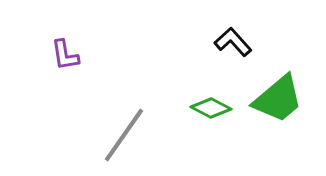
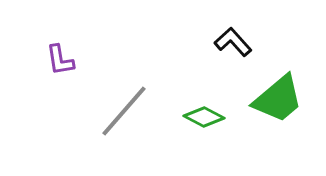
purple L-shape: moved 5 px left, 5 px down
green diamond: moved 7 px left, 9 px down
gray line: moved 24 px up; rotated 6 degrees clockwise
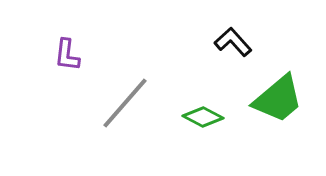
purple L-shape: moved 7 px right, 5 px up; rotated 16 degrees clockwise
gray line: moved 1 px right, 8 px up
green diamond: moved 1 px left
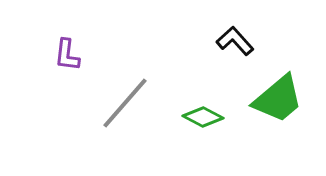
black L-shape: moved 2 px right, 1 px up
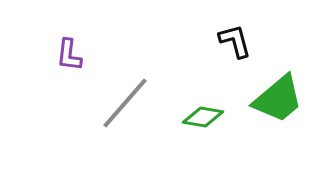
black L-shape: rotated 27 degrees clockwise
purple L-shape: moved 2 px right
green diamond: rotated 18 degrees counterclockwise
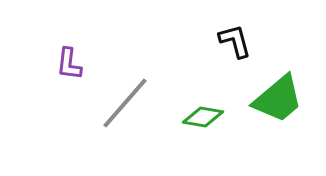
purple L-shape: moved 9 px down
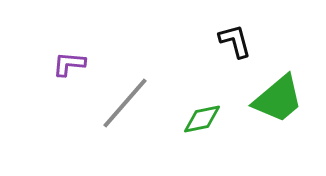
purple L-shape: rotated 88 degrees clockwise
green diamond: moved 1 px left, 2 px down; rotated 21 degrees counterclockwise
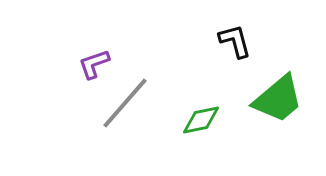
purple L-shape: moved 25 px right; rotated 24 degrees counterclockwise
green diamond: moved 1 px left, 1 px down
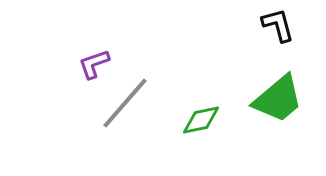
black L-shape: moved 43 px right, 16 px up
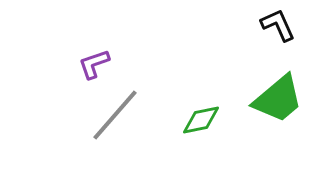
black L-shape: rotated 9 degrees counterclockwise
gray line: moved 10 px left, 12 px down
